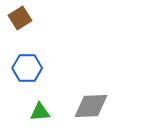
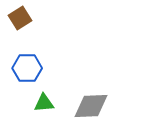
green triangle: moved 4 px right, 9 px up
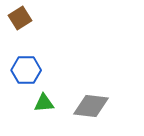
blue hexagon: moved 1 px left, 2 px down
gray diamond: rotated 9 degrees clockwise
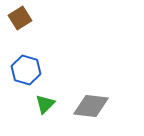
blue hexagon: rotated 16 degrees clockwise
green triangle: moved 1 px right, 1 px down; rotated 40 degrees counterclockwise
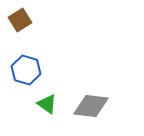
brown square: moved 2 px down
green triangle: moved 2 px right; rotated 40 degrees counterclockwise
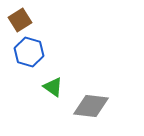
blue hexagon: moved 3 px right, 18 px up
green triangle: moved 6 px right, 17 px up
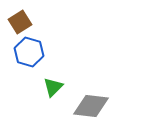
brown square: moved 2 px down
green triangle: rotated 40 degrees clockwise
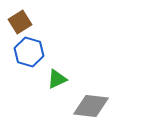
green triangle: moved 4 px right, 8 px up; rotated 20 degrees clockwise
